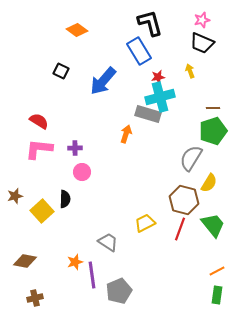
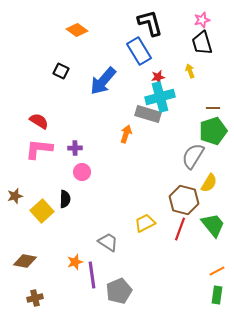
black trapezoid: rotated 50 degrees clockwise
gray semicircle: moved 2 px right, 2 px up
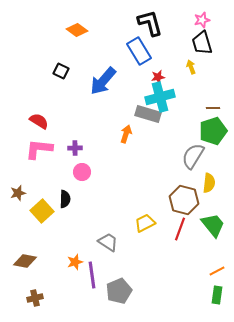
yellow arrow: moved 1 px right, 4 px up
yellow semicircle: rotated 24 degrees counterclockwise
brown star: moved 3 px right, 3 px up
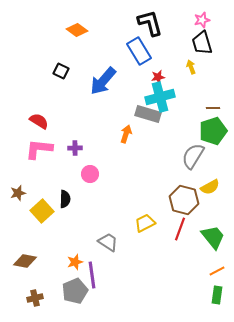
pink circle: moved 8 px right, 2 px down
yellow semicircle: moved 1 px right, 4 px down; rotated 54 degrees clockwise
green trapezoid: moved 12 px down
gray pentagon: moved 44 px left
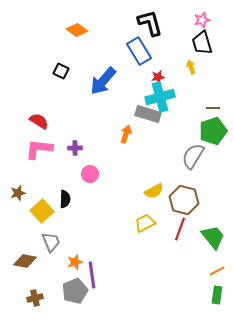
yellow semicircle: moved 56 px left, 4 px down
gray trapezoid: moved 57 px left; rotated 35 degrees clockwise
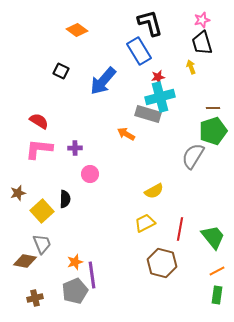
orange arrow: rotated 78 degrees counterclockwise
brown hexagon: moved 22 px left, 63 px down
red line: rotated 10 degrees counterclockwise
gray trapezoid: moved 9 px left, 2 px down
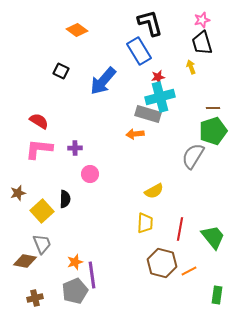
orange arrow: moved 9 px right; rotated 36 degrees counterclockwise
yellow trapezoid: rotated 120 degrees clockwise
orange line: moved 28 px left
